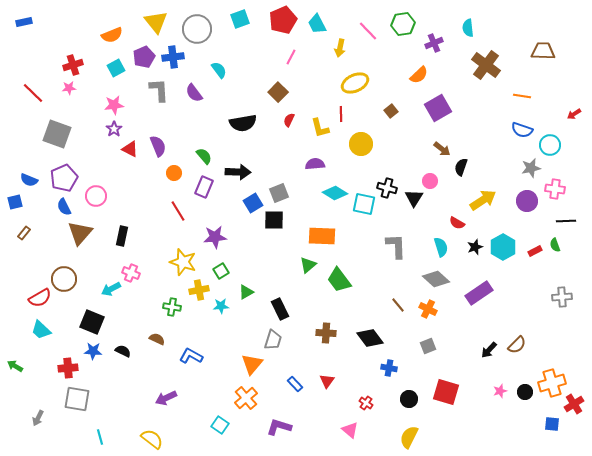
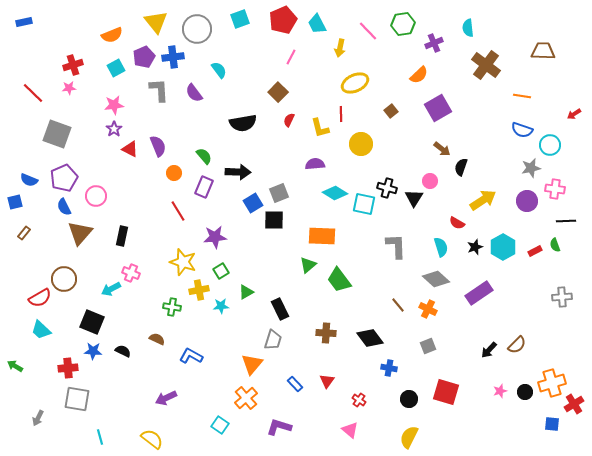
red cross at (366, 403): moved 7 px left, 3 px up
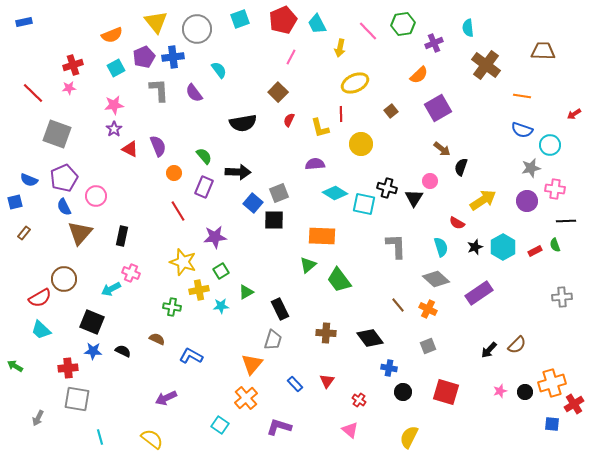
blue square at (253, 203): rotated 18 degrees counterclockwise
black circle at (409, 399): moved 6 px left, 7 px up
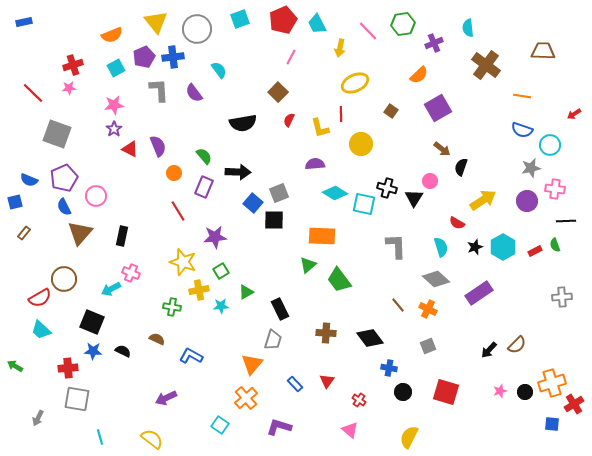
brown square at (391, 111): rotated 16 degrees counterclockwise
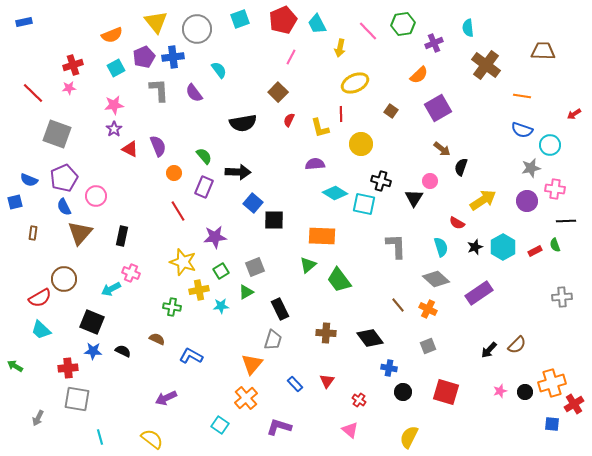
black cross at (387, 188): moved 6 px left, 7 px up
gray square at (279, 193): moved 24 px left, 74 px down
brown rectangle at (24, 233): moved 9 px right; rotated 32 degrees counterclockwise
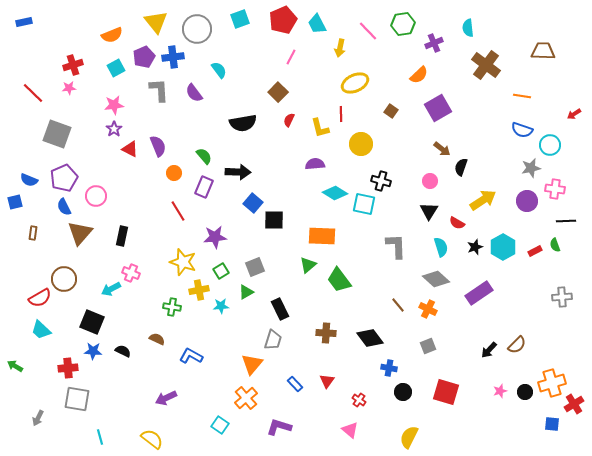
black triangle at (414, 198): moved 15 px right, 13 px down
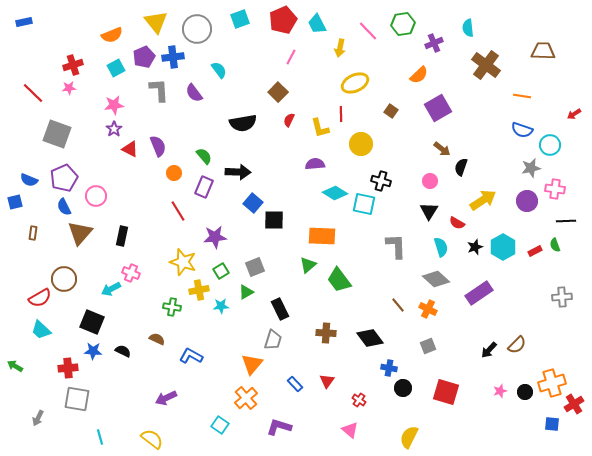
black circle at (403, 392): moved 4 px up
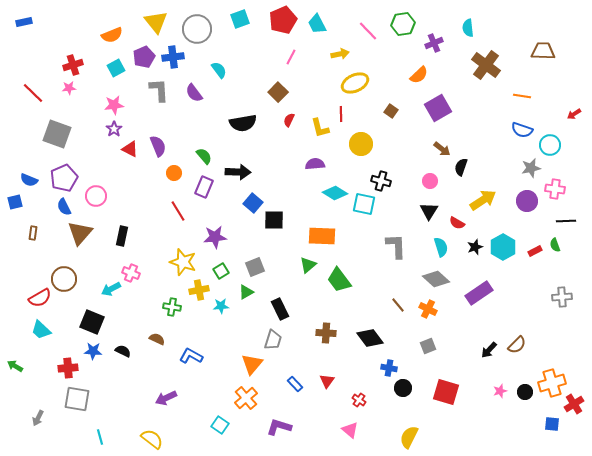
yellow arrow at (340, 48): moved 6 px down; rotated 114 degrees counterclockwise
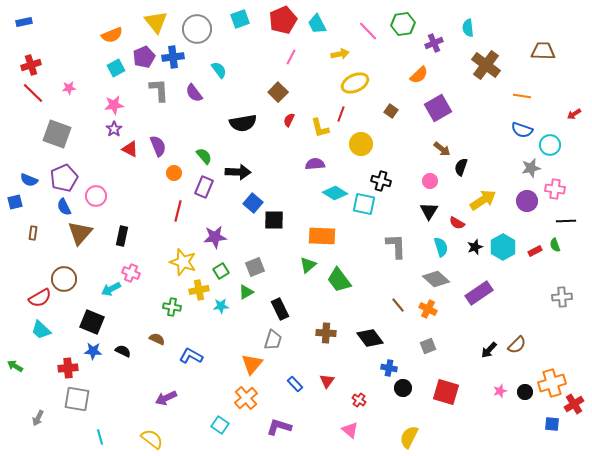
red cross at (73, 65): moved 42 px left
red line at (341, 114): rotated 21 degrees clockwise
red line at (178, 211): rotated 45 degrees clockwise
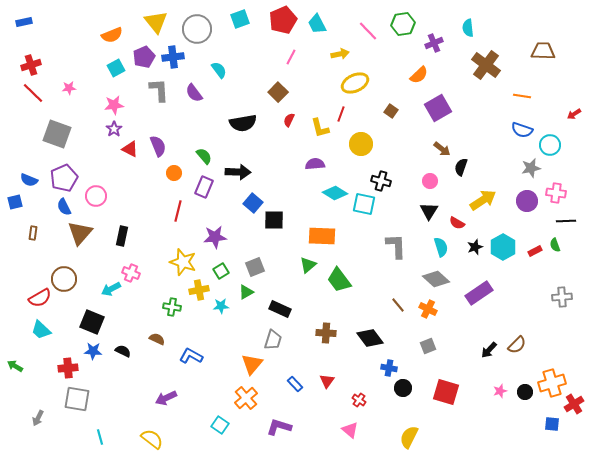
pink cross at (555, 189): moved 1 px right, 4 px down
black rectangle at (280, 309): rotated 40 degrees counterclockwise
